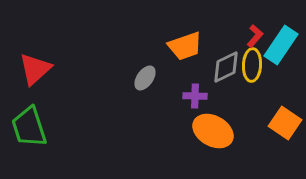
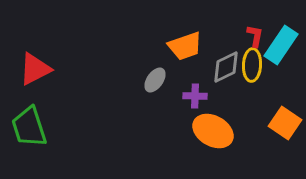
red L-shape: rotated 30 degrees counterclockwise
red triangle: rotated 15 degrees clockwise
gray ellipse: moved 10 px right, 2 px down
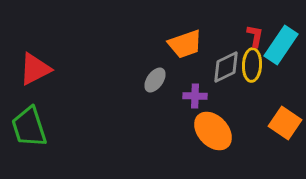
orange trapezoid: moved 2 px up
orange ellipse: rotated 18 degrees clockwise
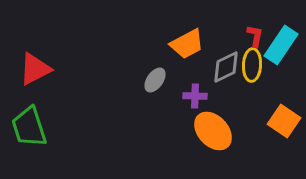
orange trapezoid: moved 2 px right; rotated 9 degrees counterclockwise
orange square: moved 1 px left, 2 px up
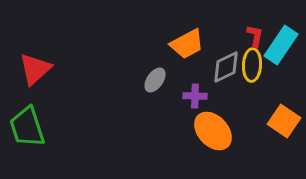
red triangle: rotated 15 degrees counterclockwise
green trapezoid: moved 2 px left
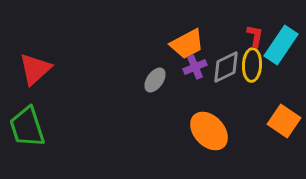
purple cross: moved 29 px up; rotated 25 degrees counterclockwise
orange ellipse: moved 4 px left
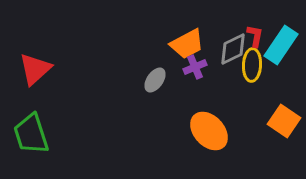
gray diamond: moved 7 px right, 18 px up
green trapezoid: moved 4 px right, 7 px down
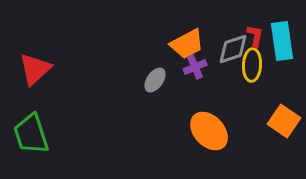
cyan rectangle: moved 1 px right, 4 px up; rotated 42 degrees counterclockwise
gray diamond: rotated 8 degrees clockwise
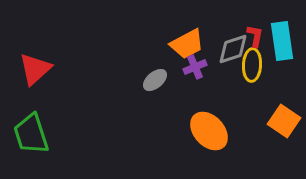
gray ellipse: rotated 15 degrees clockwise
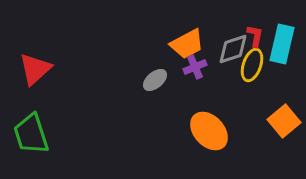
cyan rectangle: moved 3 px down; rotated 21 degrees clockwise
yellow ellipse: rotated 16 degrees clockwise
orange square: rotated 16 degrees clockwise
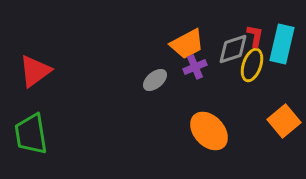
red triangle: moved 2 px down; rotated 6 degrees clockwise
green trapezoid: rotated 9 degrees clockwise
